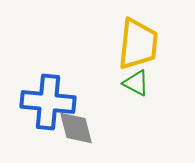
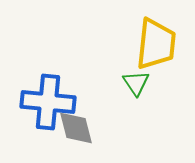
yellow trapezoid: moved 18 px right
green triangle: rotated 28 degrees clockwise
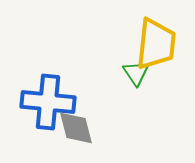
green triangle: moved 10 px up
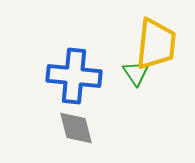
blue cross: moved 26 px right, 26 px up
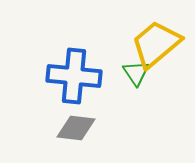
yellow trapezoid: rotated 136 degrees counterclockwise
gray diamond: rotated 69 degrees counterclockwise
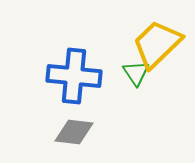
yellow trapezoid: moved 1 px right; rotated 4 degrees counterclockwise
gray diamond: moved 2 px left, 4 px down
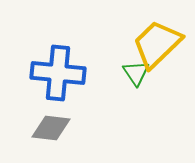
blue cross: moved 16 px left, 3 px up
gray diamond: moved 23 px left, 4 px up
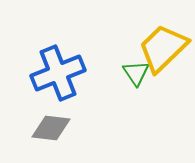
yellow trapezoid: moved 6 px right, 4 px down
blue cross: rotated 28 degrees counterclockwise
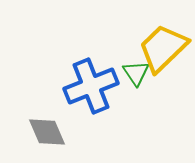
blue cross: moved 33 px right, 13 px down
gray diamond: moved 4 px left, 4 px down; rotated 60 degrees clockwise
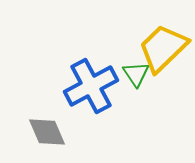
green triangle: moved 1 px down
blue cross: rotated 6 degrees counterclockwise
